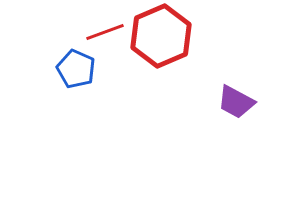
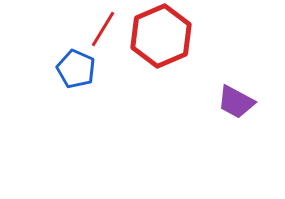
red line: moved 2 px left, 3 px up; rotated 39 degrees counterclockwise
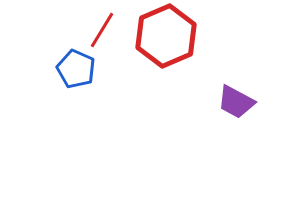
red line: moved 1 px left, 1 px down
red hexagon: moved 5 px right
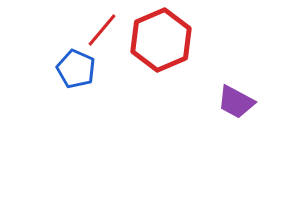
red line: rotated 9 degrees clockwise
red hexagon: moved 5 px left, 4 px down
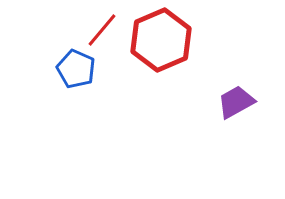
purple trapezoid: rotated 123 degrees clockwise
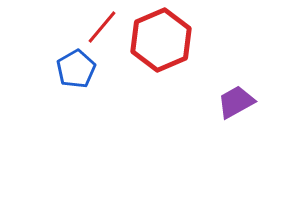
red line: moved 3 px up
blue pentagon: rotated 18 degrees clockwise
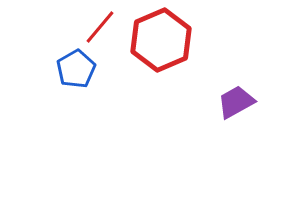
red line: moved 2 px left
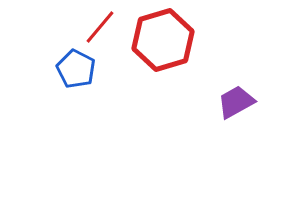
red hexagon: moved 2 px right; rotated 6 degrees clockwise
blue pentagon: rotated 15 degrees counterclockwise
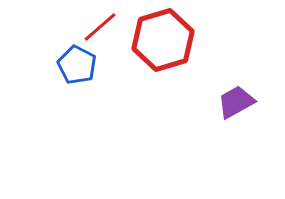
red line: rotated 9 degrees clockwise
blue pentagon: moved 1 px right, 4 px up
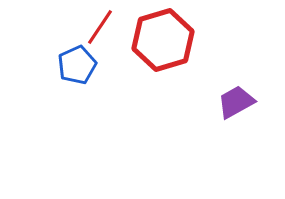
red line: rotated 15 degrees counterclockwise
blue pentagon: rotated 21 degrees clockwise
